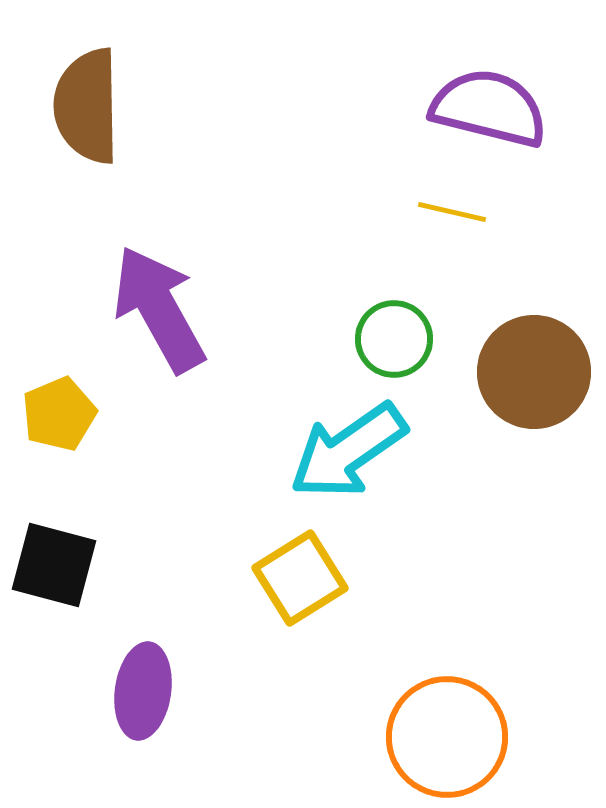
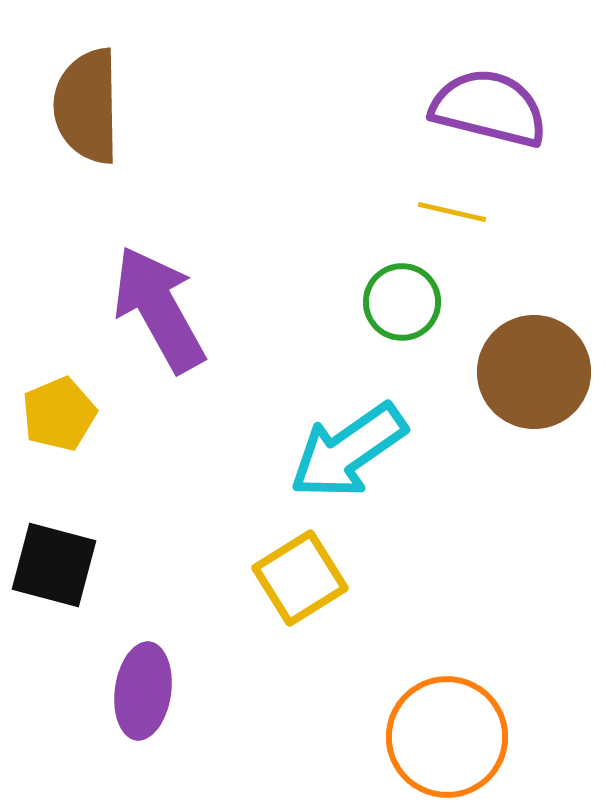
green circle: moved 8 px right, 37 px up
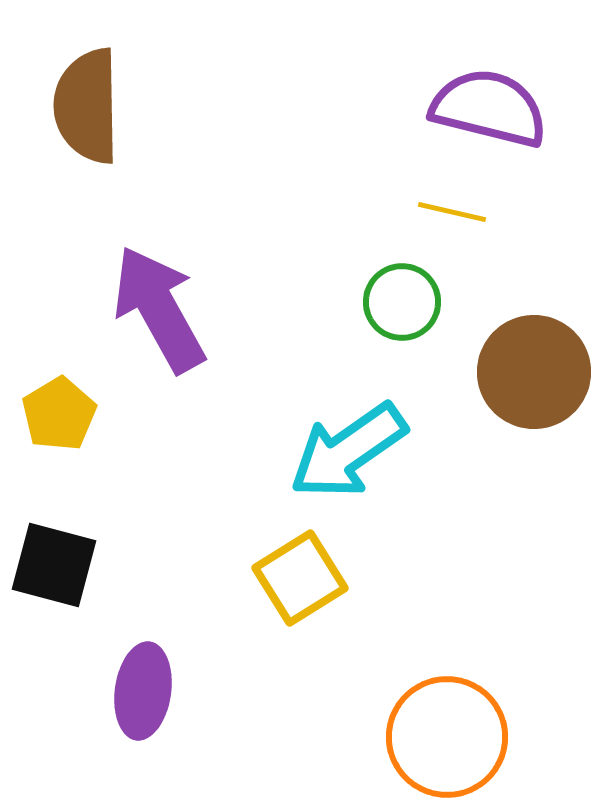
yellow pentagon: rotated 8 degrees counterclockwise
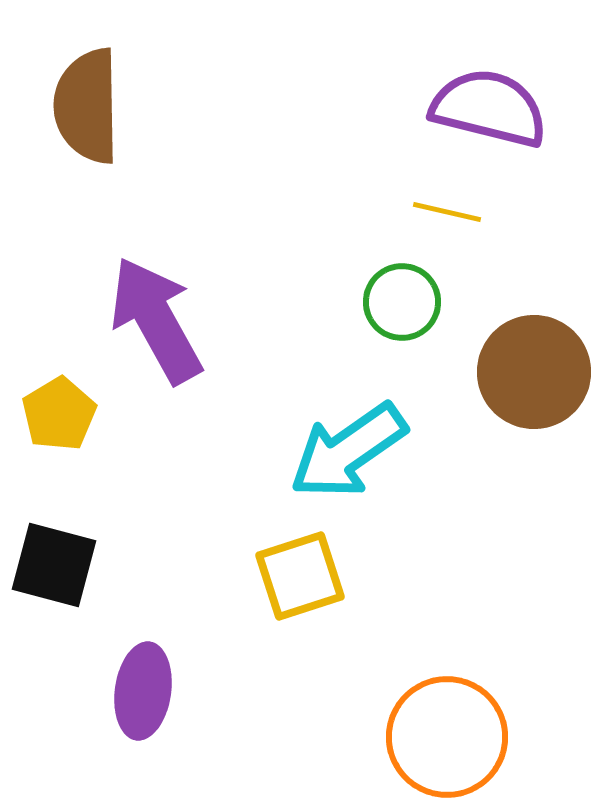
yellow line: moved 5 px left
purple arrow: moved 3 px left, 11 px down
yellow square: moved 2 px up; rotated 14 degrees clockwise
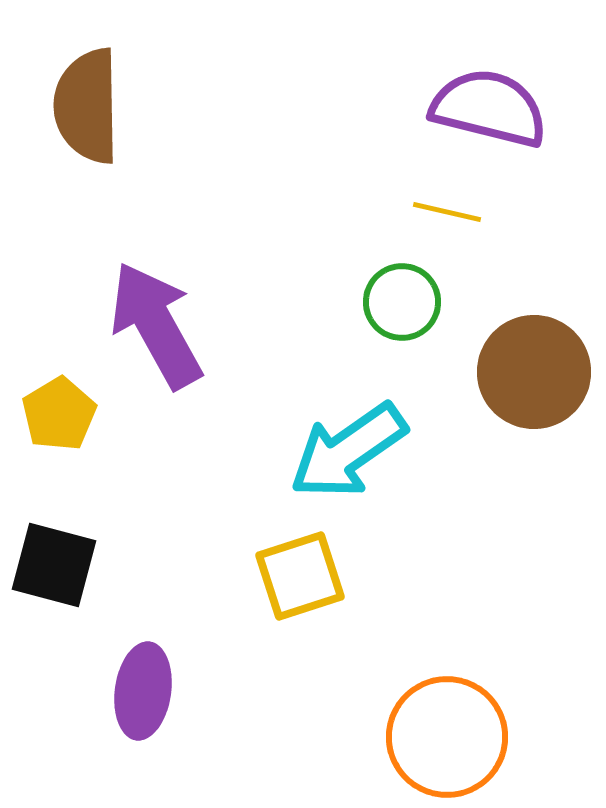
purple arrow: moved 5 px down
